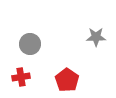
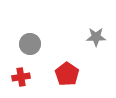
red pentagon: moved 6 px up
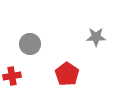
red cross: moved 9 px left, 1 px up
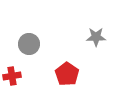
gray circle: moved 1 px left
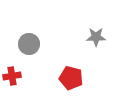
red pentagon: moved 4 px right, 4 px down; rotated 20 degrees counterclockwise
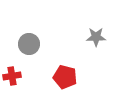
red pentagon: moved 6 px left, 1 px up
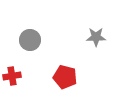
gray circle: moved 1 px right, 4 px up
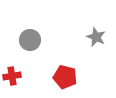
gray star: rotated 24 degrees clockwise
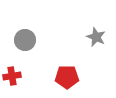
gray circle: moved 5 px left
red pentagon: moved 2 px right; rotated 15 degrees counterclockwise
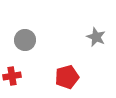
red pentagon: rotated 15 degrees counterclockwise
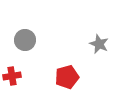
gray star: moved 3 px right, 7 px down
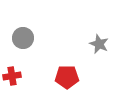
gray circle: moved 2 px left, 2 px up
red pentagon: rotated 15 degrees clockwise
